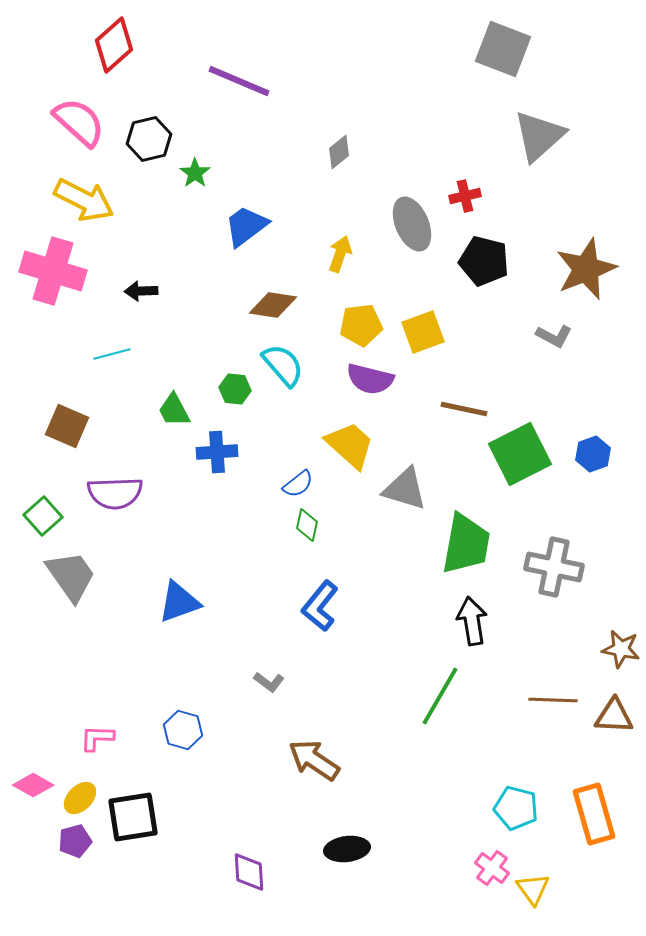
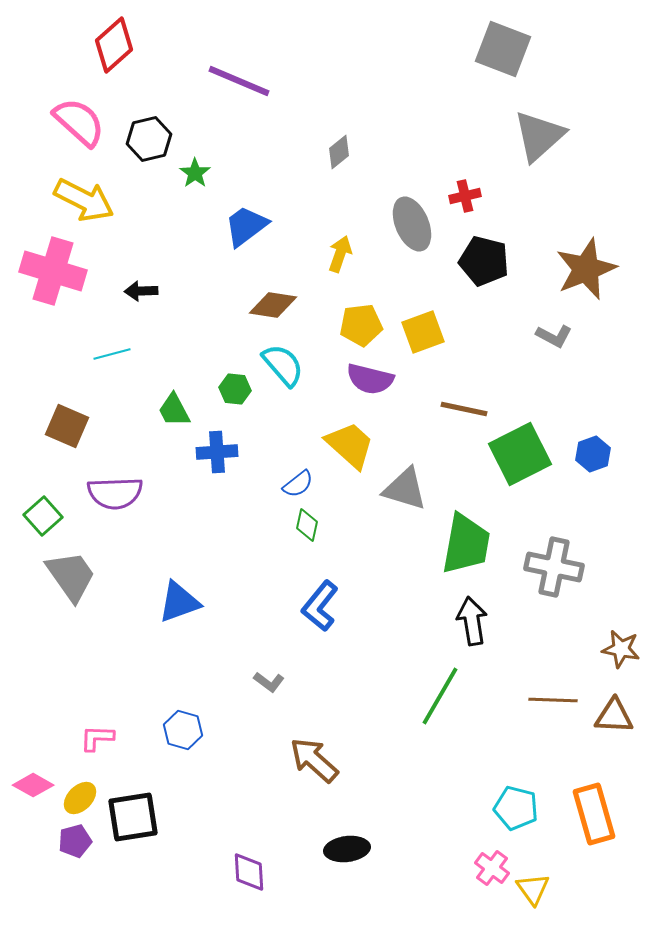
brown arrow at (314, 760): rotated 8 degrees clockwise
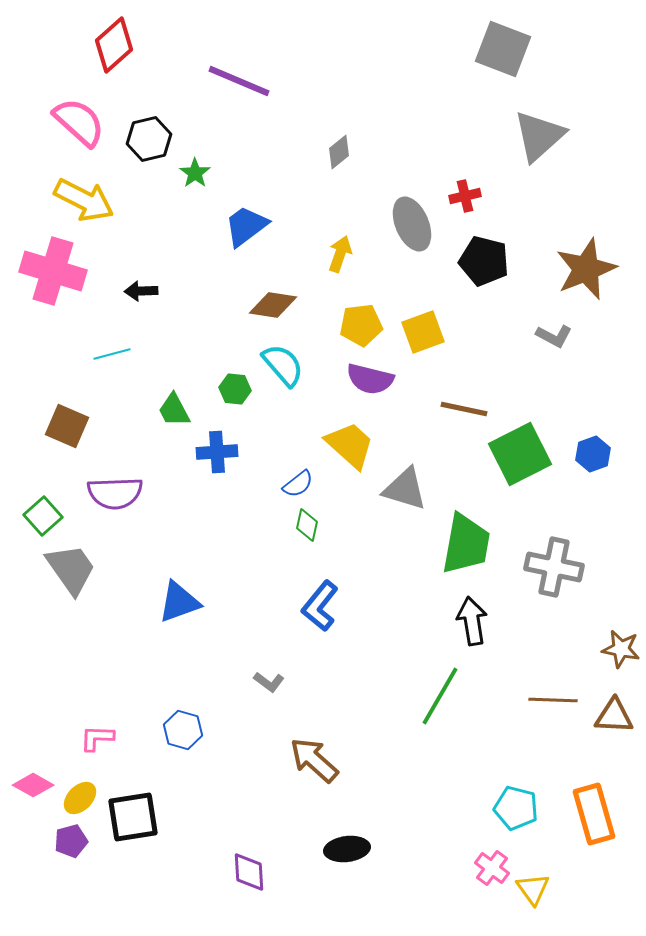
gray trapezoid at (71, 576): moved 7 px up
purple pentagon at (75, 841): moved 4 px left
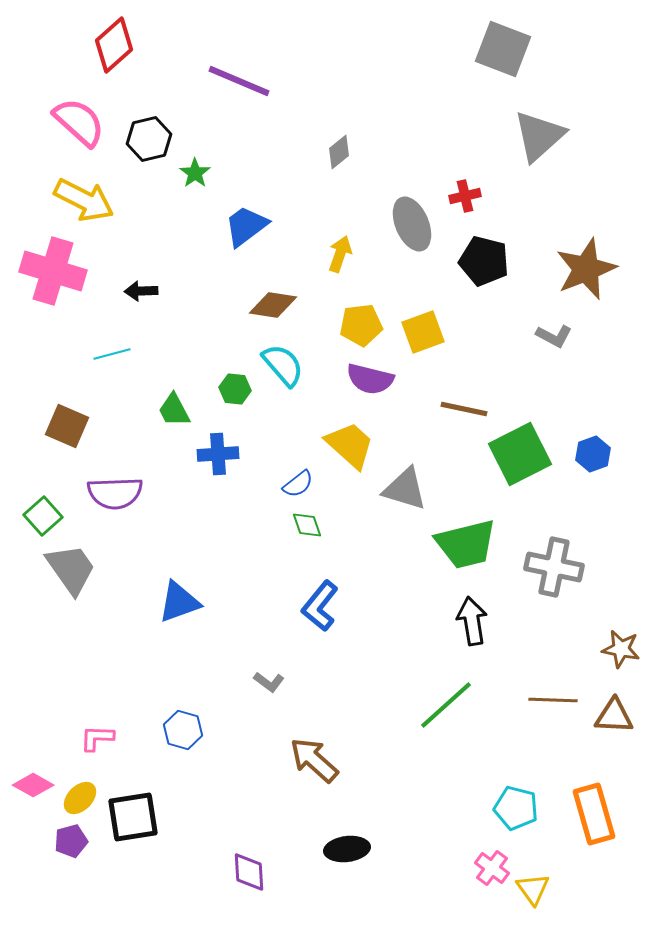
blue cross at (217, 452): moved 1 px right, 2 px down
green diamond at (307, 525): rotated 32 degrees counterclockwise
green trapezoid at (466, 544): rotated 66 degrees clockwise
green line at (440, 696): moved 6 px right, 9 px down; rotated 18 degrees clockwise
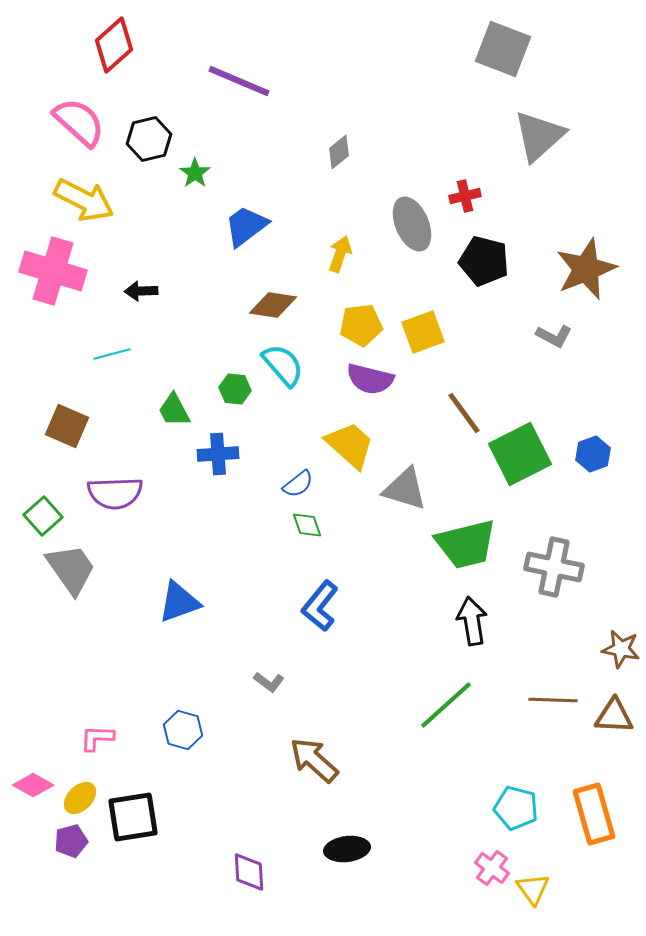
brown line at (464, 409): moved 4 px down; rotated 42 degrees clockwise
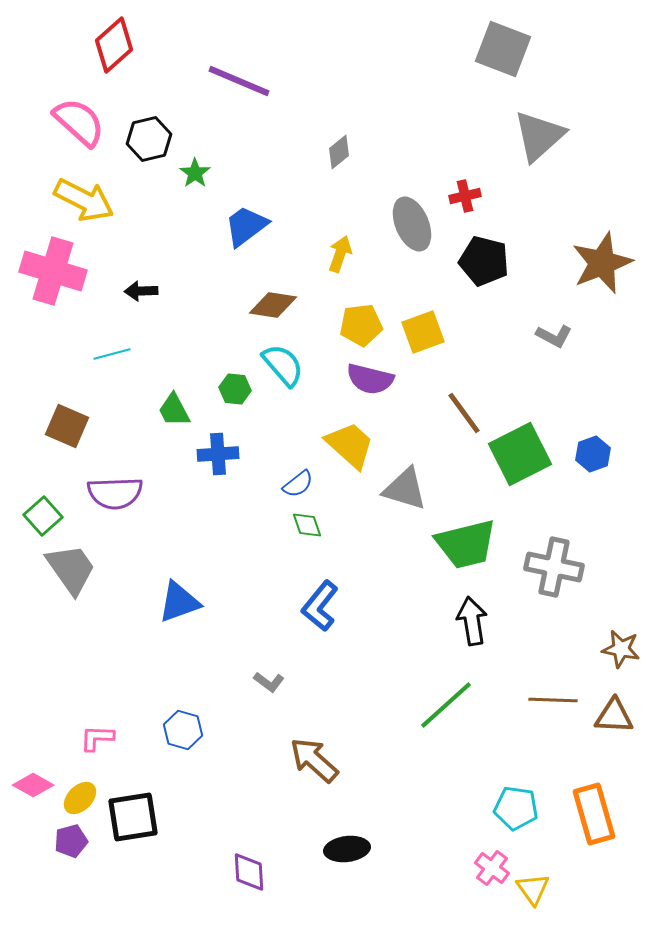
brown star at (586, 269): moved 16 px right, 6 px up
cyan pentagon at (516, 808): rotated 6 degrees counterclockwise
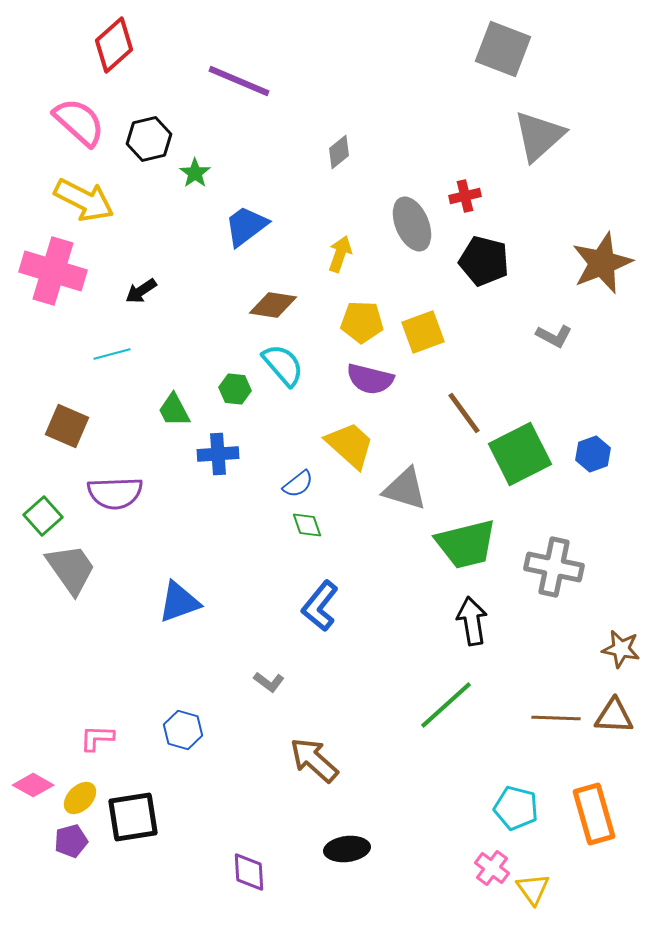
black arrow at (141, 291): rotated 32 degrees counterclockwise
yellow pentagon at (361, 325): moved 1 px right, 3 px up; rotated 9 degrees clockwise
brown line at (553, 700): moved 3 px right, 18 px down
cyan pentagon at (516, 808): rotated 6 degrees clockwise
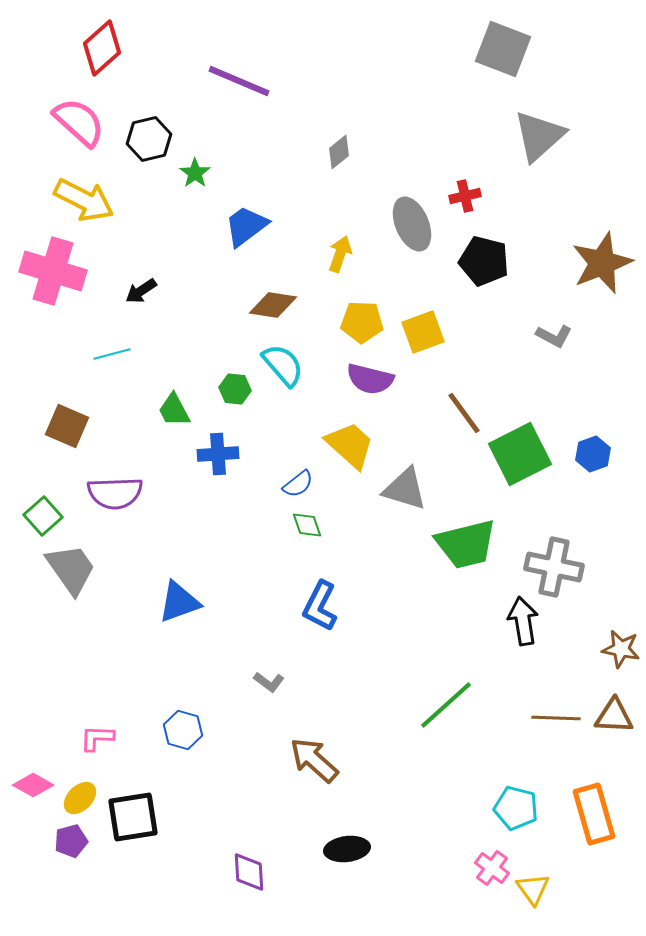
red diamond at (114, 45): moved 12 px left, 3 px down
blue L-shape at (320, 606): rotated 12 degrees counterclockwise
black arrow at (472, 621): moved 51 px right
